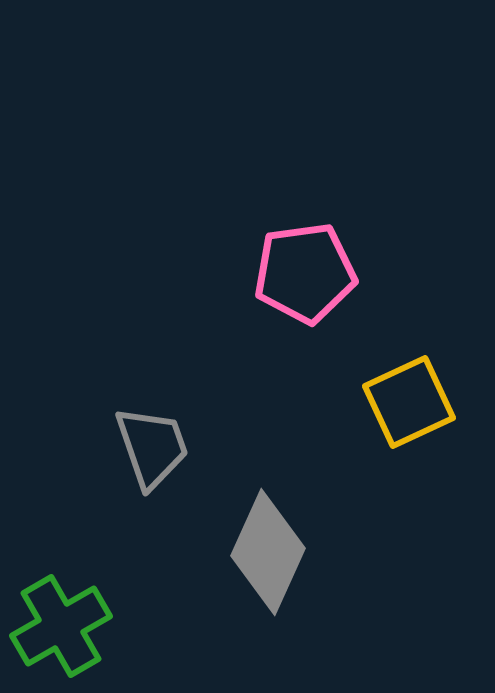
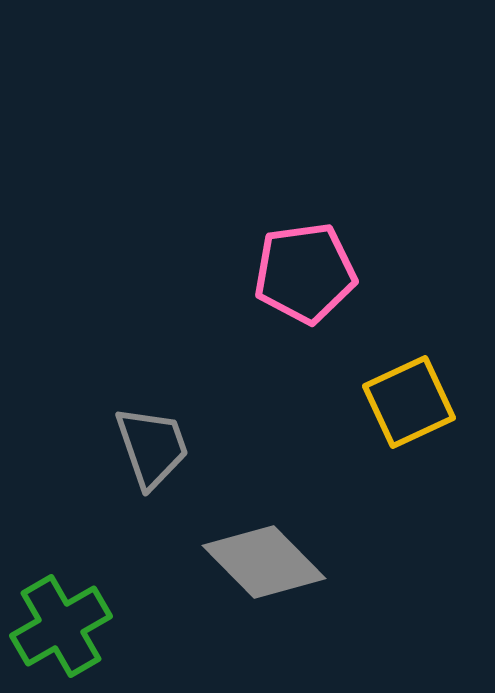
gray diamond: moved 4 px left, 10 px down; rotated 69 degrees counterclockwise
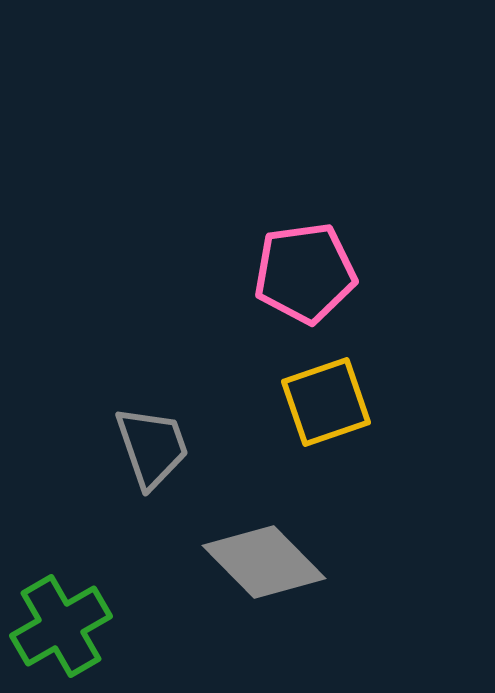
yellow square: moved 83 px left; rotated 6 degrees clockwise
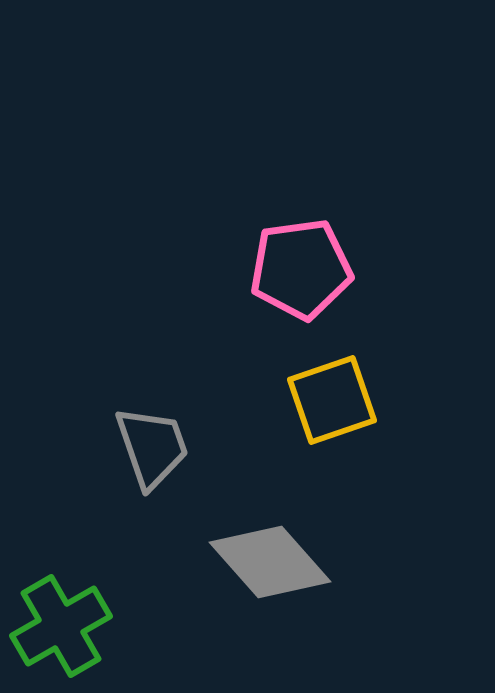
pink pentagon: moved 4 px left, 4 px up
yellow square: moved 6 px right, 2 px up
gray diamond: moved 6 px right; rotated 3 degrees clockwise
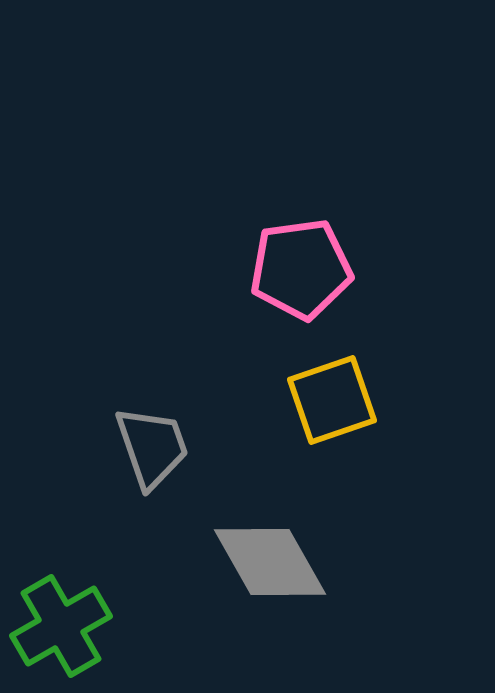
gray diamond: rotated 12 degrees clockwise
